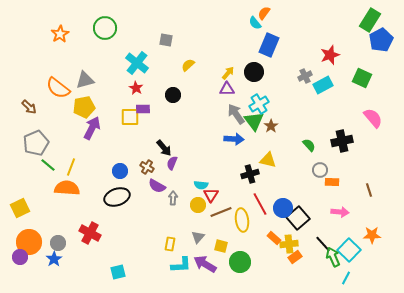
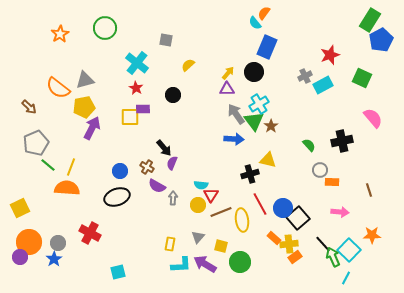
blue rectangle at (269, 45): moved 2 px left, 2 px down
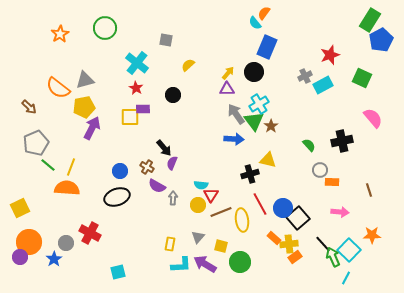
gray circle at (58, 243): moved 8 px right
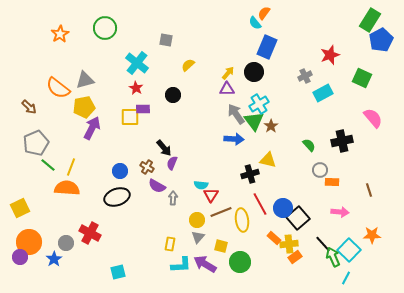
cyan rectangle at (323, 85): moved 8 px down
yellow circle at (198, 205): moved 1 px left, 15 px down
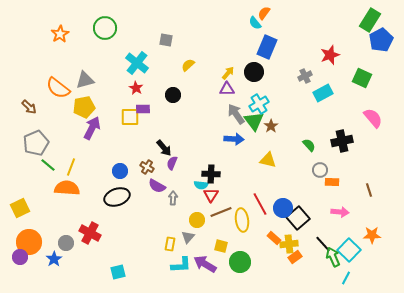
black cross at (250, 174): moved 39 px left; rotated 18 degrees clockwise
gray triangle at (198, 237): moved 10 px left
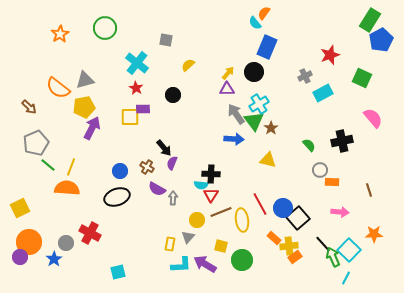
brown star at (271, 126): moved 2 px down
purple semicircle at (157, 186): moved 3 px down
orange star at (372, 235): moved 2 px right, 1 px up
yellow cross at (289, 244): moved 2 px down
green circle at (240, 262): moved 2 px right, 2 px up
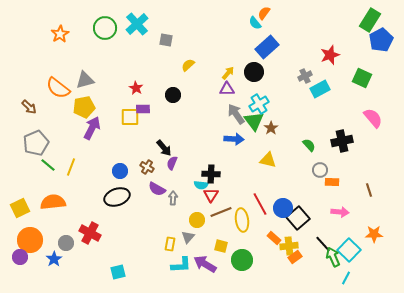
blue rectangle at (267, 47): rotated 25 degrees clockwise
cyan cross at (137, 63): moved 39 px up; rotated 10 degrees clockwise
cyan rectangle at (323, 93): moved 3 px left, 4 px up
orange semicircle at (67, 188): moved 14 px left, 14 px down; rotated 10 degrees counterclockwise
orange circle at (29, 242): moved 1 px right, 2 px up
